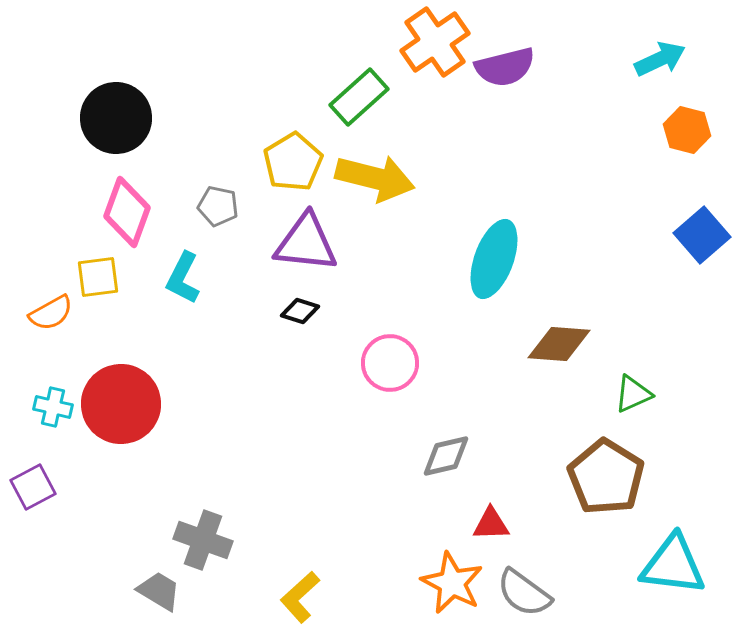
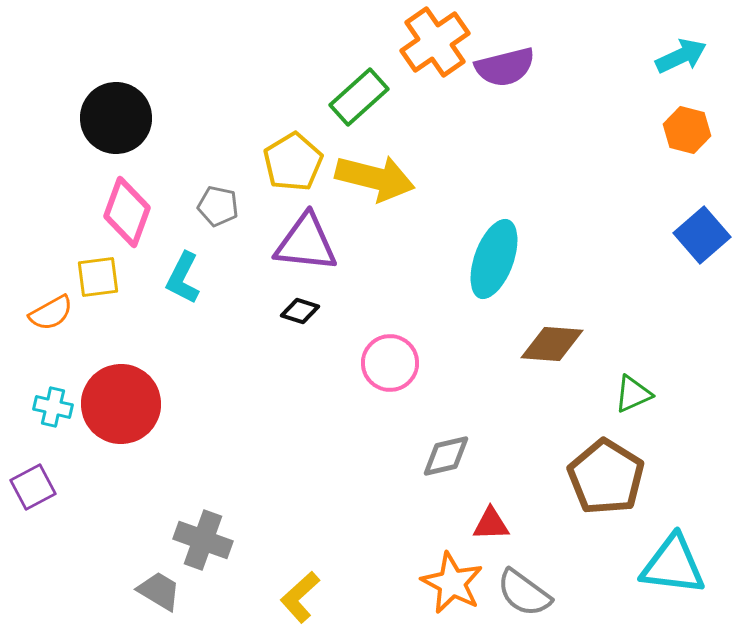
cyan arrow: moved 21 px right, 3 px up
brown diamond: moved 7 px left
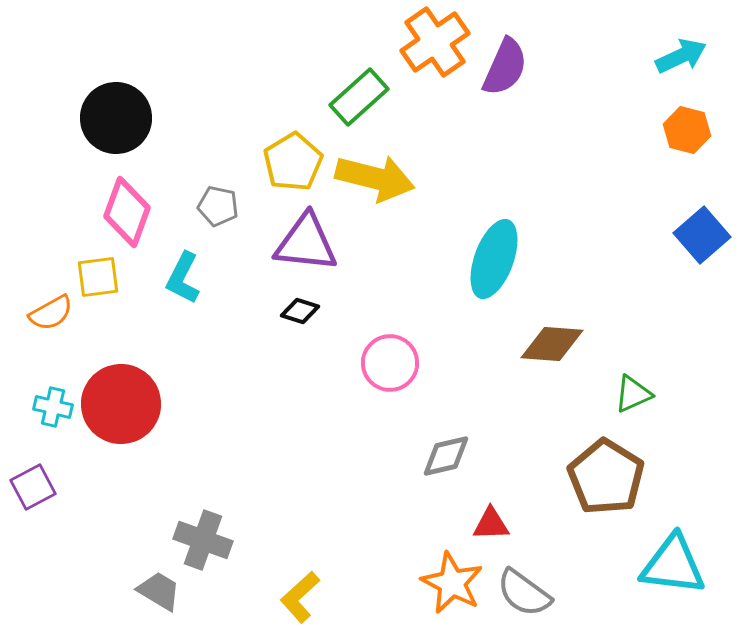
purple semicircle: rotated 52 degrees counterclockwise
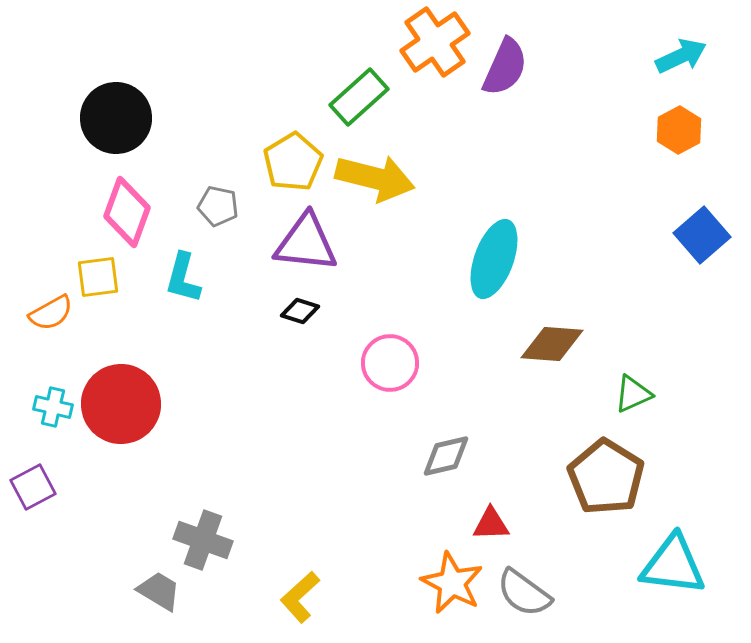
orange hexagon: moved 8 px left; rotated 18 degrees clockwise
cyan L-shape: rotated 12 degrees counterclockwise
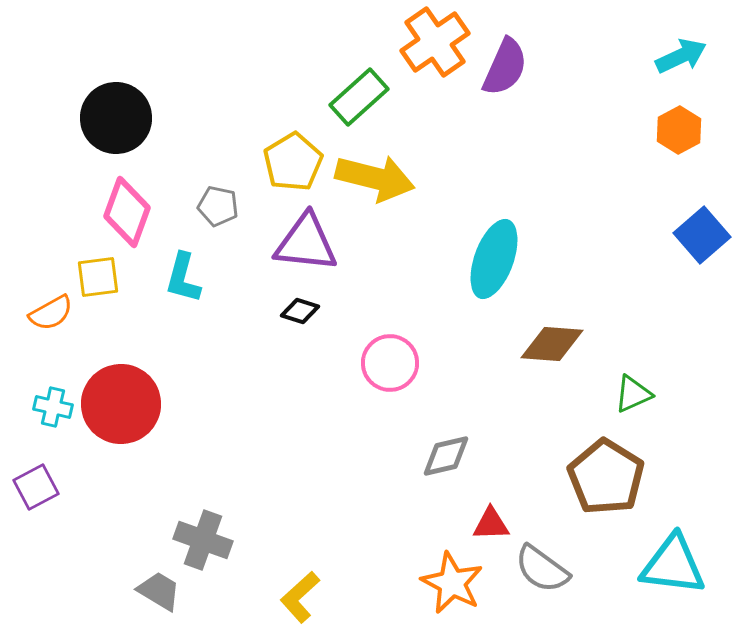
purple square: moved 3 px right
gray semicircle: moved 18 px right, 24 px up
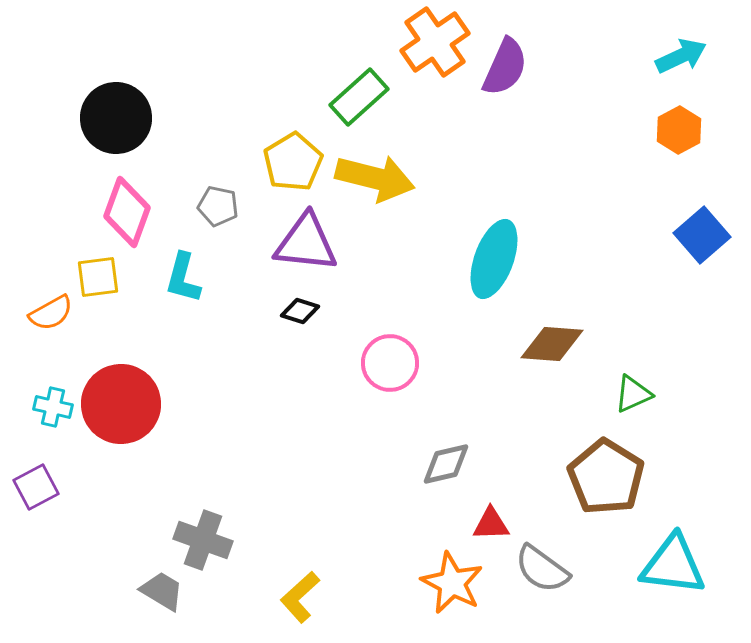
gray diamond: moved 8 px down
gray trapezoid: moved 3 px right
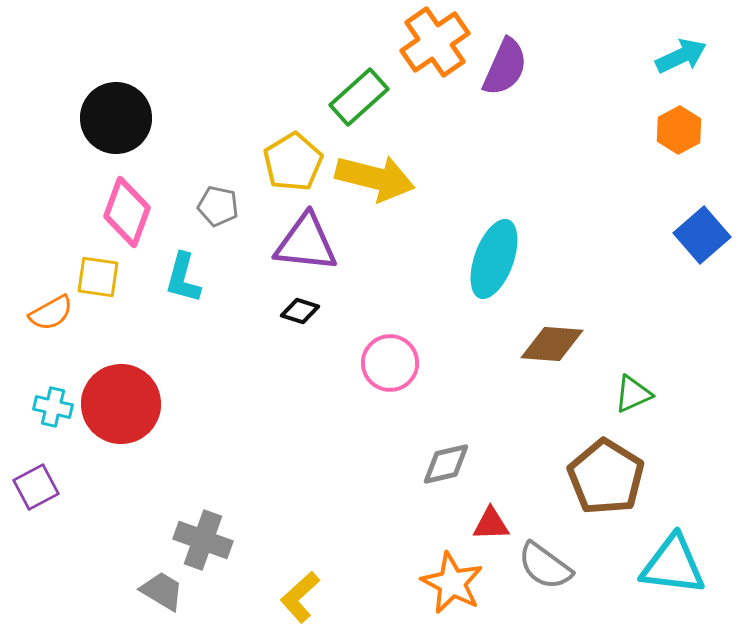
yellow square: rotated 15 degrees clockwise
gray semicircle: moved 3 px right, 3 px up
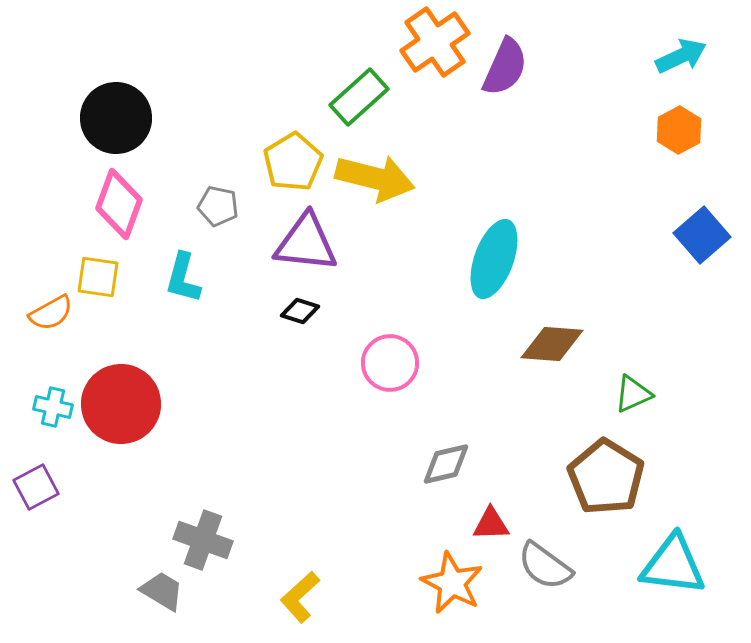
pink diamond: moved 8 px left, 8 px up
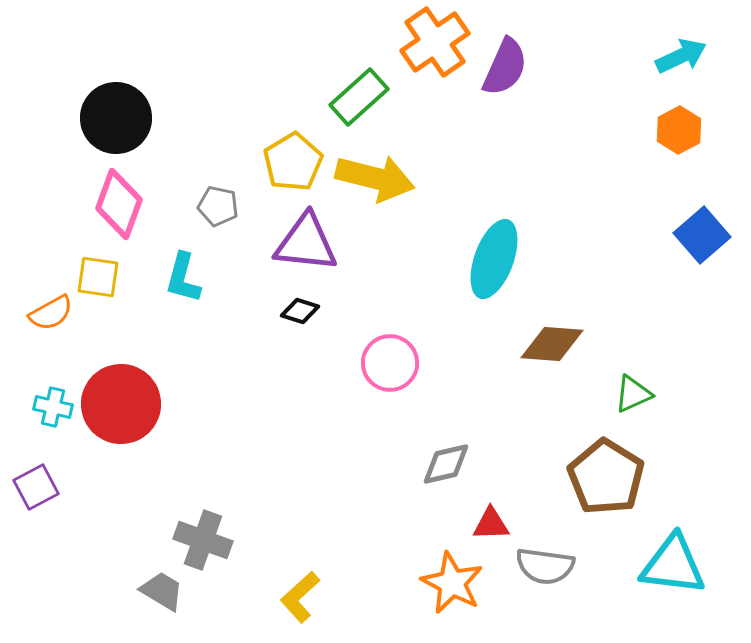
gray semicircle: rotated 28 degrees counterclockwise
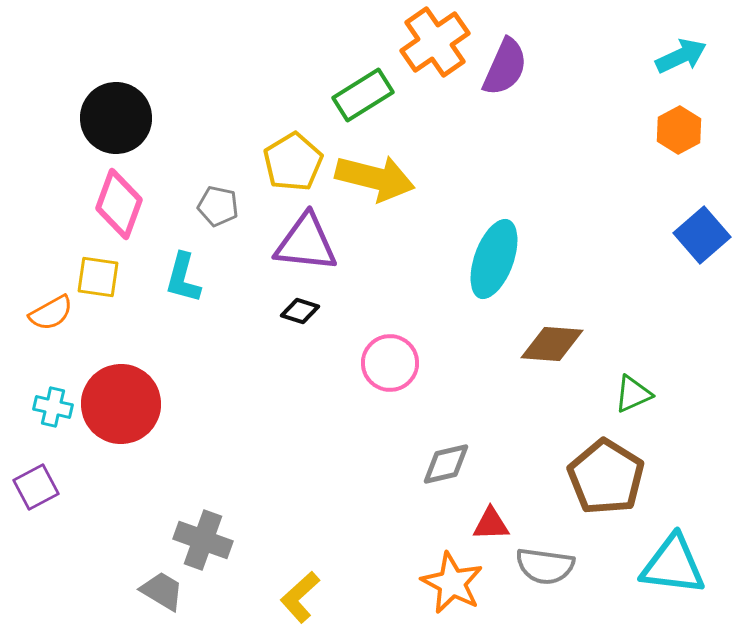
green rectangle: moved 4 px right, 2 px up; rotated 10 degrees clockwise
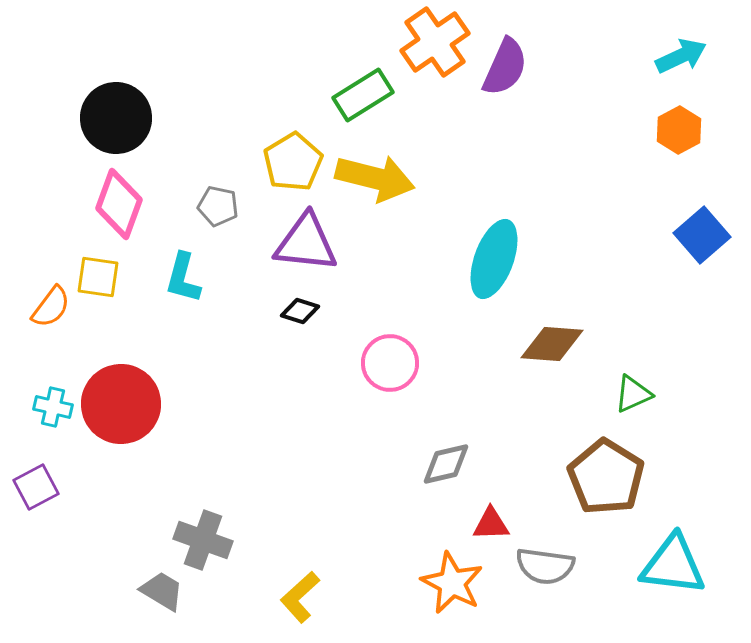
orange semicircle: moved 6 px up; rotated 24 degrees counterclockwise
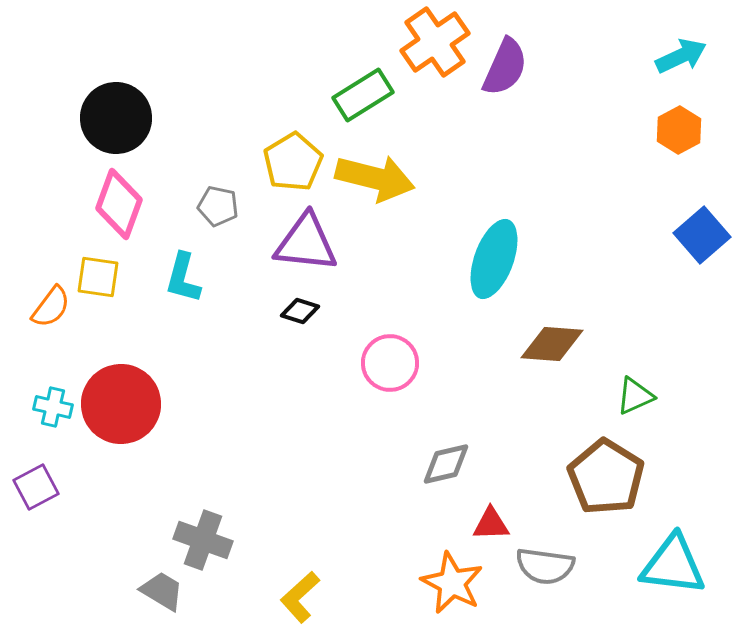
green triangle: moved 2 px right, 2 px down
